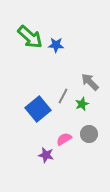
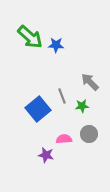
gray line: moved 1 px left; rotated 49 degrees counterclockwise
green star: moved 2 px down; rotated 16 degrees clockwise
pink semicircle: rotated 28 degrees clockwise
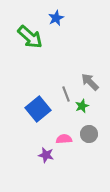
blue star: moved 27 px up; rotated 28 degrees counterclockwise
gray line: moved 4 px right, 2 px up
green star: rotated 16 degrees counterclockwise
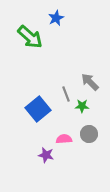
green star: rotated 24 degrees clockwise
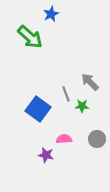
blue star: moved 5 px left, 4 px up
blue square: rotated 15 degrees counterclockwise
gray circle: moved 8 px right, 5 px down
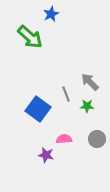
green star: moved 5 px right
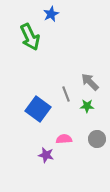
green arrow: rotated 24 degrees clockwise
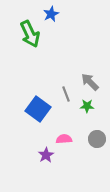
green arrow: moved 3 px up
purple star: rotated 28 degrees clockwise
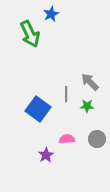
gray line: rotated 21 degrees clockwise
pink semicircle: moved 3 px right
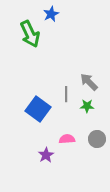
gray arrow: moved 1 px left
